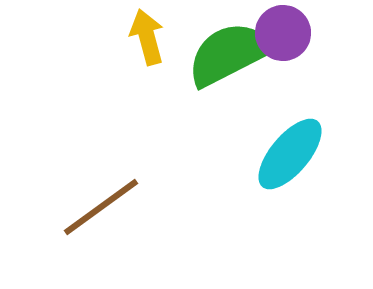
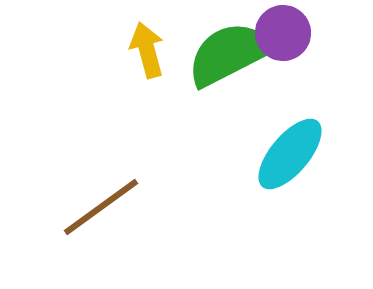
yellow arrow: moved 13 px down
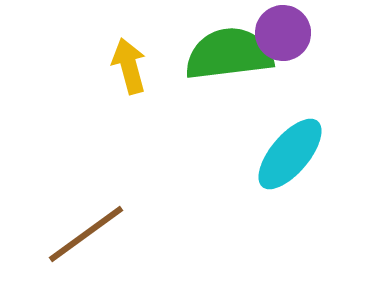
yellow arrow: moved 18 px left, 16 px down
green semicircle: rotated 20 degrees clockwise
brown line: moved 15 px left, 27 px down
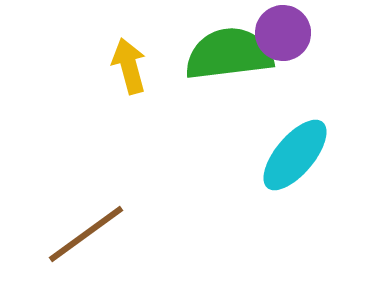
cyan ellipse: moved 5 px right, 1 px down
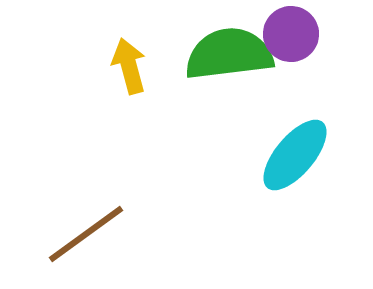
purple circle: moved 8 px right, 1 px down
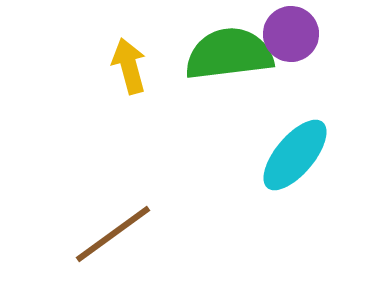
brown line: moved 27 px right
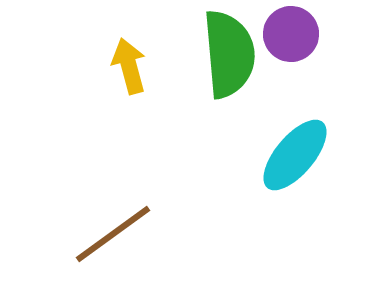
green semicircle: rotated 92 degrees clockwise
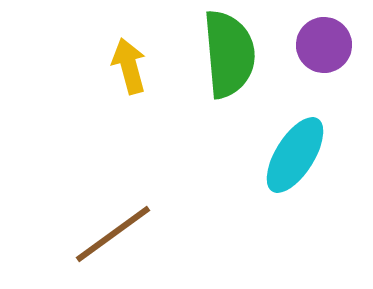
purple circle: moved 33 px right, 11 px down
cyan ellipse: rotated 8 degrees counterclockwise
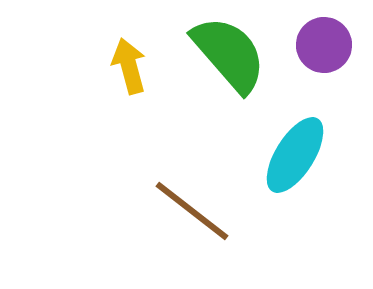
green semicircle: rotated 36 degrees counterclockwise
brown line: moved 79 px right, 23 px up; rotated 74 degrees clockwise
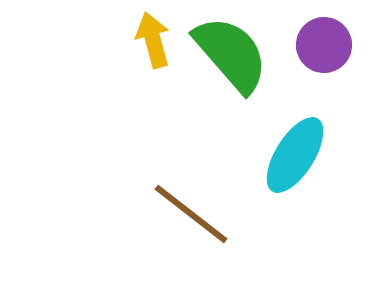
green semicircle: moved 2 px right
yellow arrow: moved 24 px right, 26 px up
brown line: moved 1 px left, 3 px down
